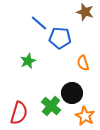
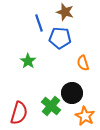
brown star: moved 20 px left
blue line: rotated 30 degrees clockwise
green star: rotated 14 degrees counterclockwise
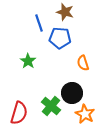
orange star: moved 2 px up
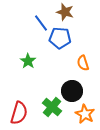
blue line: moved 2 px right; rotated 18 degrees counterclockwise
black circle: moved 2 px up
green cross: moved 1 px right, 1 px down
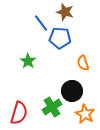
green cross: rotated 18 degrees clockwise
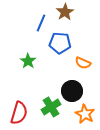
brown star: rotated 24 degrees clockwise
blue line: rotated 60 degrees clockwise
blue pentagon: moved 5 px down
orange semicircle: rotated 49 degrees counterclockwise
green cross: moved 1 px left
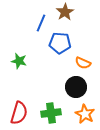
green star: moved 9 px left; rotated 21 degrees counterclockwise
black circle: moved 4 px right, 4 px up
green cross: moved 6 px down; rotated 24 degrees clockwise
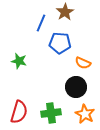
red semicircle: moved 1 px up
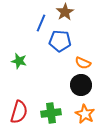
blue pentagon: moved 2 px up
black circle: moved 5 px right, 2 px up
